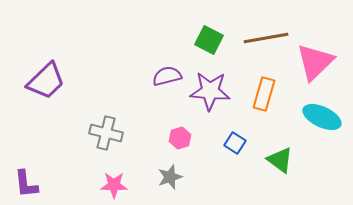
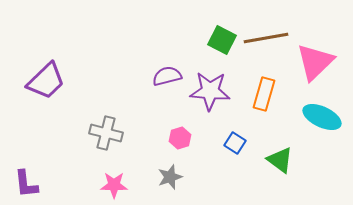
green square: moved 13 px right
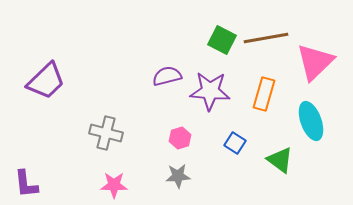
cyan ellipse: moved 11 px left, 4 px down; rotated 45 degrees clockwise
gray star: moved 8 px right, 1 px up; rotated 15 degrees clockwise
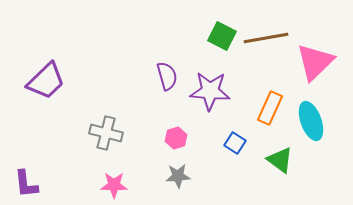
green square: moved 4 px up
purple semicircle: rotated 88 degrees clockwise
orange rectangle: moved 6 px right, 14 px down; rotated 8 degrees clockwise
pink hexagon: moved 4 px left
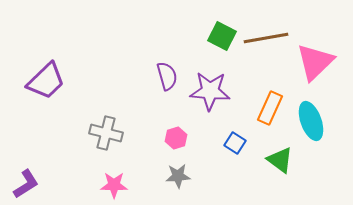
purple L-shape: rotated 116 degrees counterclockwise
